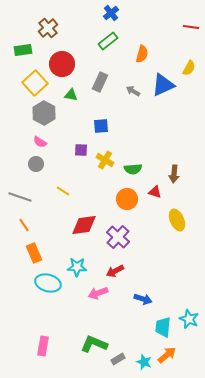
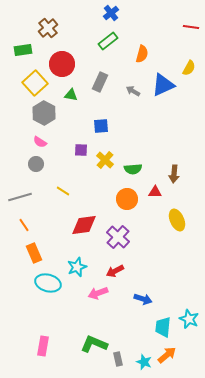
yellow cross at (105, 160): rotated 12 degrees clockwise
red triangle at (155, 192): rotated 16 degrees counterclockwise
gray line at (20, 197): rotated 35 degrees counterclockwise
cyan star at (77, 267): rotated 24 degrees counterclockwise
gray rectangle at (118, 359): rotated 72 degrees counterclockwise
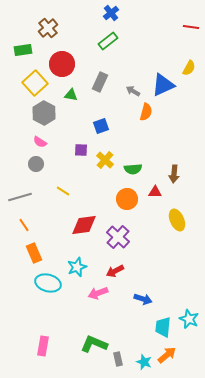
orange semicircle at (142, 54): moved 4 px right, 58 px down
blue square at (101, 126): rotated 14 degrees counterclockwise
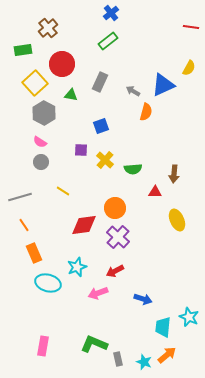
gray circle at (36, 164): moved 5 px right, 2 px up
orange circle at (127, 199): moved 12 px left, 9 px down
cyan star at (189, 319): moved 2 px up
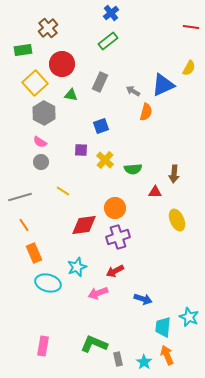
purple cross at (118, 237): rotated 30 degrees clockwise
orange arrow at (167, 355): rotated 72 degrees counterclockwise
cyan star at (144, 362): rotated 14 degrees clockwise
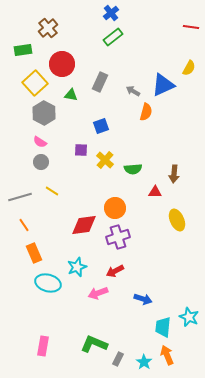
green rectangle at (108, 41): moved 5 px right, 4 px up
yellow line at (63, 191): moved 11 px left
gray rectangle at (118, 359): rotated 40 degrees clockwise
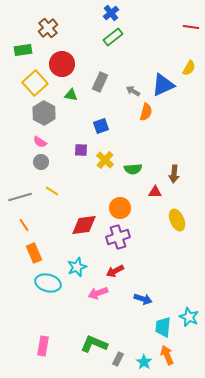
orange circle at (115, 208): moved 5 px right
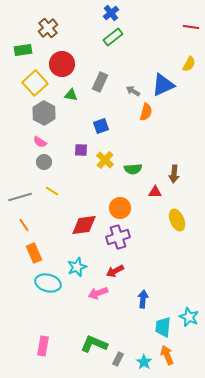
yellow semicircle at (189, 68): moved 4 px up
gray circle at (41, 162): moved 3 px right
blue arrow at (143, 299): rotated 102 degrees counterclockwise
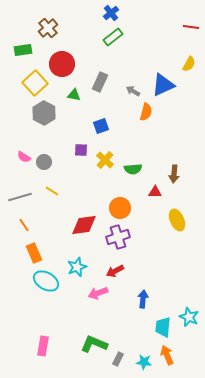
green triangle at (71, 95): moved 3 px right
pink semicircle at (40, 142): moved 16 px left, 15 px down
cyan ellipse at (48, 283): moved 2 px left, 2 px up; rotated 15 degrees clockwise
cyan star at (144, 362): rotated 28 degrees counterclockwise
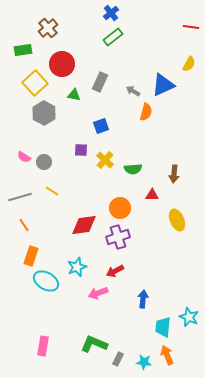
red triangle at (155, 192): moved 3 px left, 3 px down
orange rectangle at (34, 253): moved 3 px left, 3 px down; rotated 42 degrees clockwise
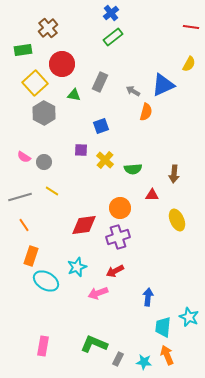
blue arrow at (143, 299): moved 5 px right, 2 px up
